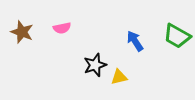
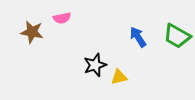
pink semicircle: moved 10 px up
brown star: moved 10 px right; rotated 10 degrees counterclockwise
blue arrow: moved 3 px right, 4 px up
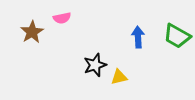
brown star: rotated 30 degrees clockwise
blue arrow: rotated 30 degrees clockwise
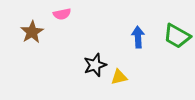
pink semicircle: moved 4 px up
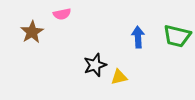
green trapezoid: rotated 16 degrees counterclockwise
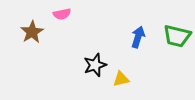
blue arrow: rotated 20 degrees clockwise
yellow triangle: moved 2 px right, 2 px down
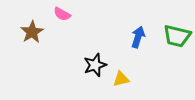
pink semicircle: rotated 42 degrees clockwise
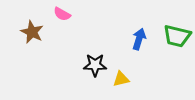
brown star: rotated 15 degrees counterclockwise
blue arrow: moved 1 px right, 2 px down
black star: rotated 20 degrees clockwise
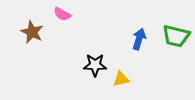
green trapezoid: moved 1 px left
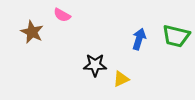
pink semicircle: moved 1 px down
yellow triangle: rotated 12 degrees counterclockwise
